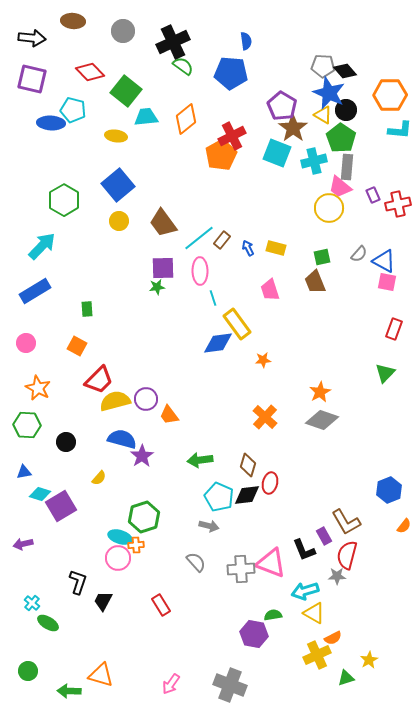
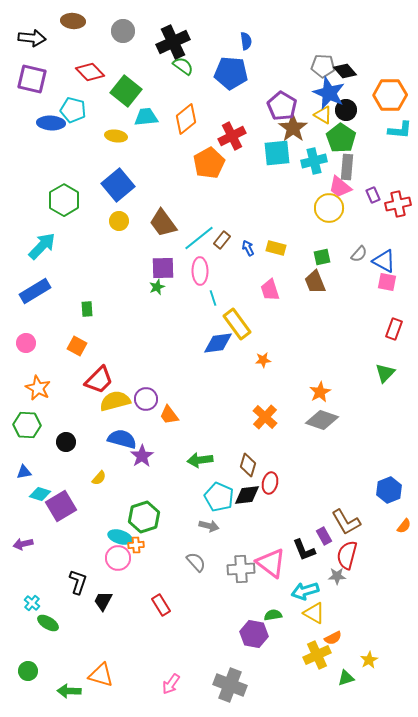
cyan square at (277, 153): rotated 28 degrees counterclockwise
orange pentagon at (221, 155): moved 12 px left, 8 px down
green star at (157, 287): rotated 14 degrees counterclockwise
pink triangle at (271, 563): rotated 16 degrees clockwise
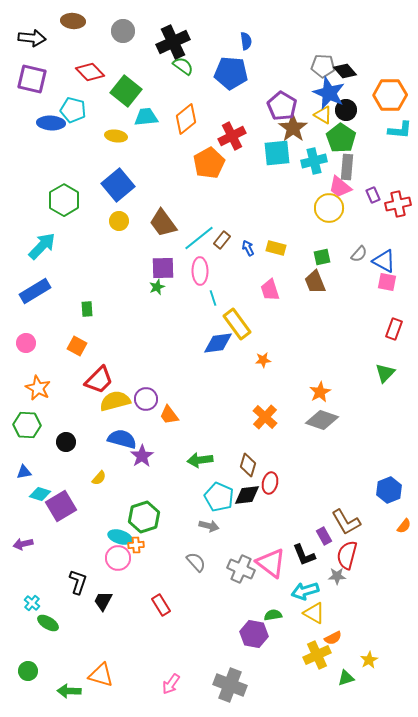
black L-shape at (304, 550): moved 5 px down
gray cross at (241, 569): rotated 28 degrees clockwise
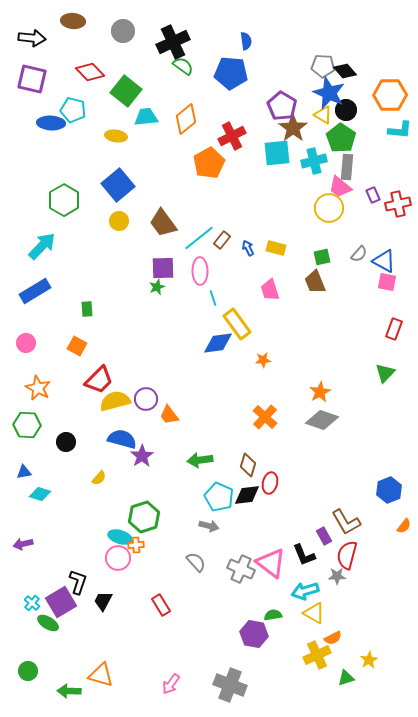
purple square at (61, 506): moved 96 px down
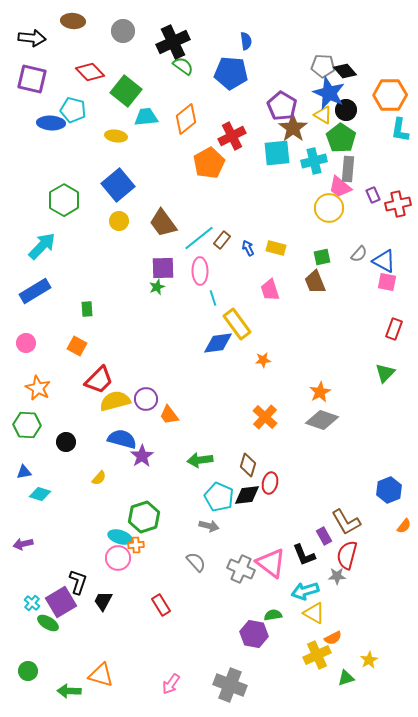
cyan L-shape at (400, 130): rotated 95 degrees clockwise
gray rectangle at (347, 167): moved 1 px right, 2 px down
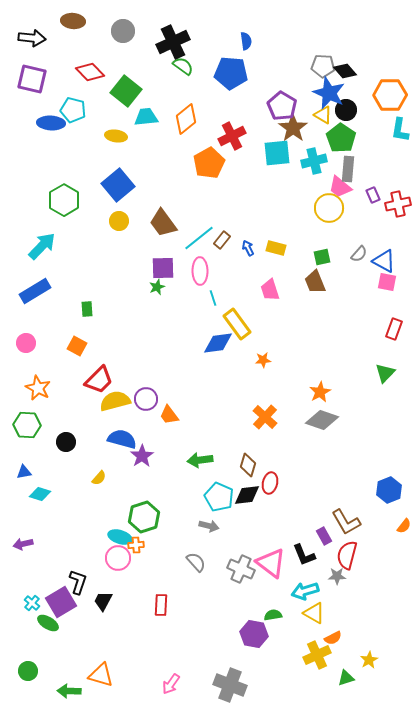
red rectangle at (161, 605): rotated 35 degrees clockwise
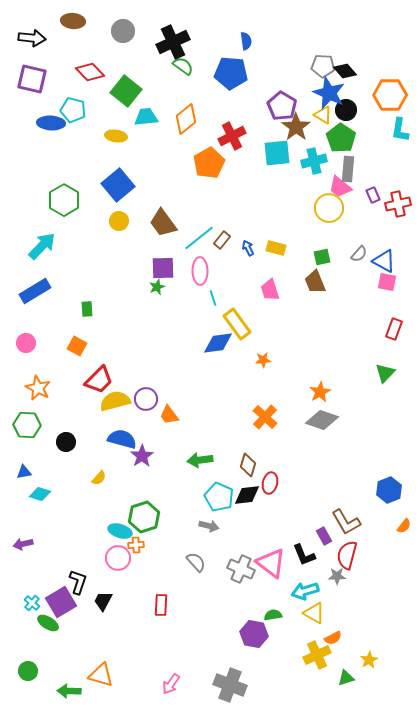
brown star at (293, 128): moved 3 px right, 1 px up
cyan ellipse at (120, 537): moved 6 px up
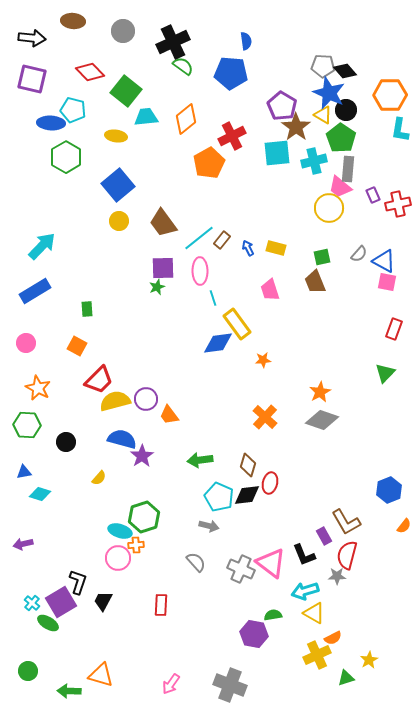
green hexagon at (64, 200): moved 2 px right, 43 px up
